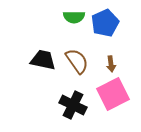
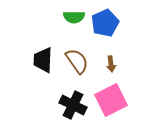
black trapezoid: rotated 100 degrees counterclockwise
pink square: moved 2 px left, 6 px down
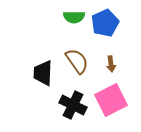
black trapezoid: moved 13 px down
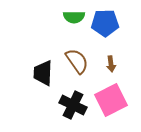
blue pentagon: rotated 24 degrees clockwise
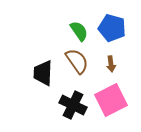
green semicircle: moved 5 px right, 14 px down; rotated 125 degrees counterclockwise
blue pentagon: moved 7 px right, 5 px down; rotated 16 degrees clockwise
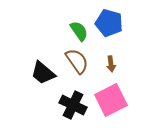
blue pentagon: moved 3 px left, 5 px up
black trapezoid: rotated 52 degrees counterclockwise
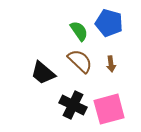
brown semicircle: moved 3 px right; rotated 12 degrees counterclockwise
pink square: moved 2 px left, 9 px down; rotated 12 degrees clockwise
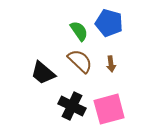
black cross: moved 1 px left, 1 px down
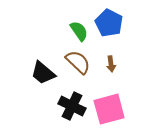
blue pentagon: rotated 12 degrees clockwise
brown semicircle: moved 2 px left, 1 px down
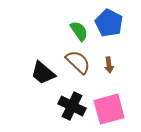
brown arrow: moved 2 px left, 1 px down
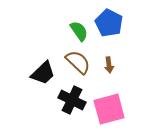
black trapezoid: rotated 84 degrees counterclockwise
black cross: moved 6 px up
